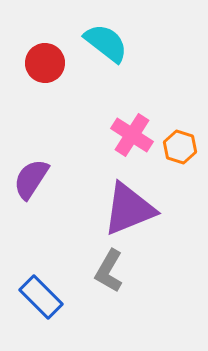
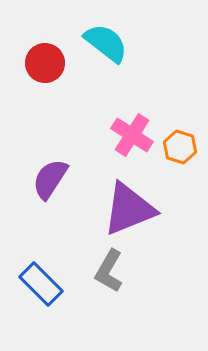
purple semicircle: moved 19 px right
blue rectangle: moved 13 px up
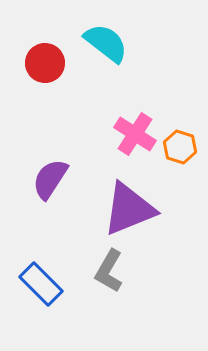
pink cross: moved 3 px right, 1 px up
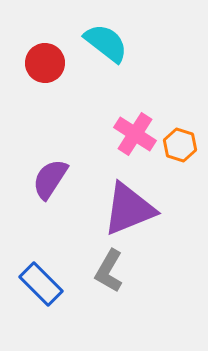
orange hexagon: moved 2 px up
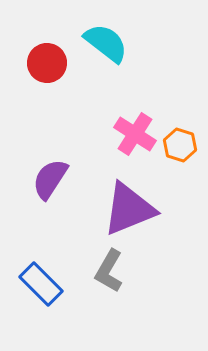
red circle: moved 2 px right
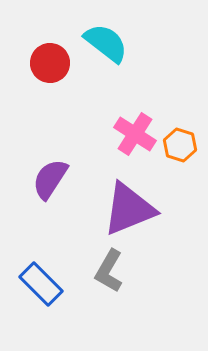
red circle: moved 3 px right
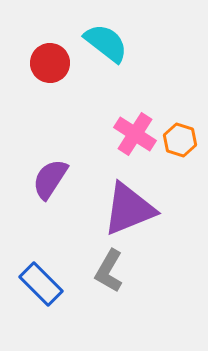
orange hexagon: moved 5 px up
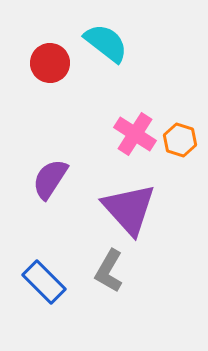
purple triangle: rotated 50 degrees counterclockwise
blue rectangle: moved 3 px right, 2 px up
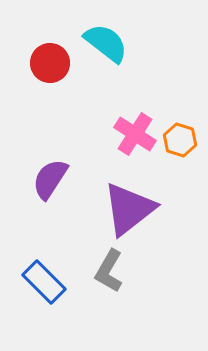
purple triangle: rotated 34 degrees clockwise
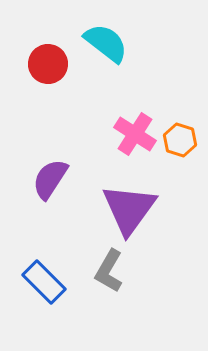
red circle: moved 2 px left, 1 px down
purple triangle: rotated 16 degrees counterclockwise
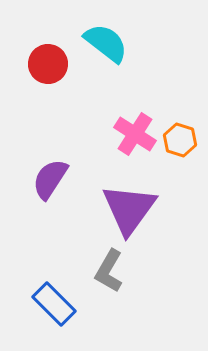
blue rectangle: moved 10 px right, 22 px down
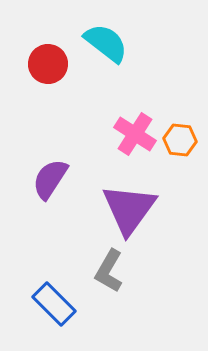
orange hexagon: rotated 12 degrees counterclockwise
